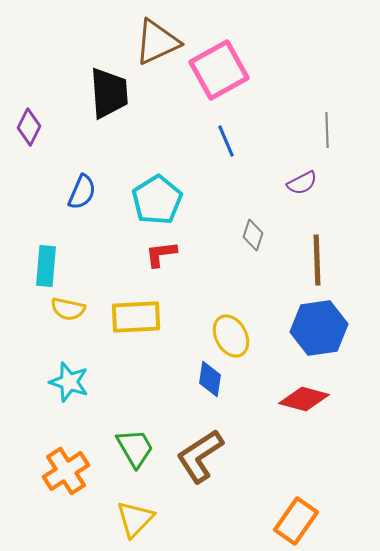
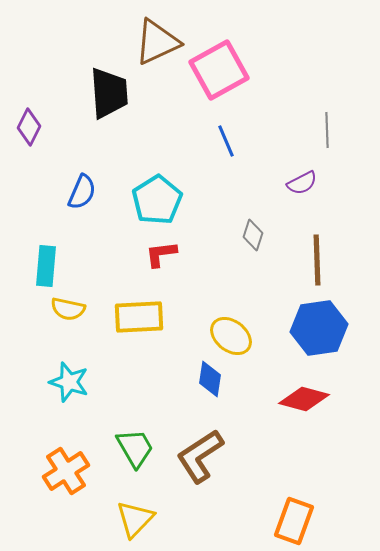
yellow rectangle: moved 3 px right
yellow ellipse: rotated 24 degrees counterclockwise
orange rectangle: moved 2 px left; rotated 15 degrees counterclockwise
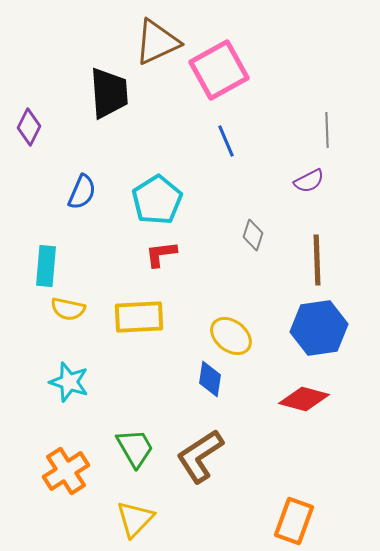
purple semicircle: moved 7 px right, 2 px up
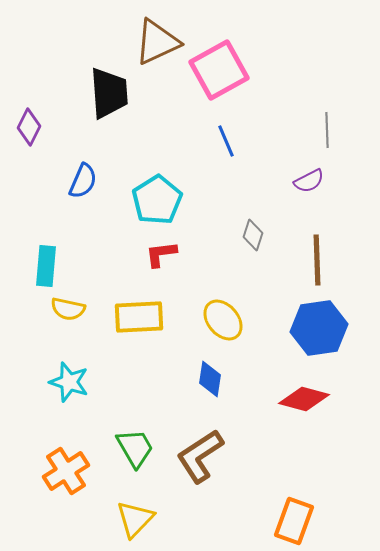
blue semicircle: moved 1 px right, 11 px up
yellow ellipse: moved 8 px left, 16 px up; rotated 12 degrees clockwise
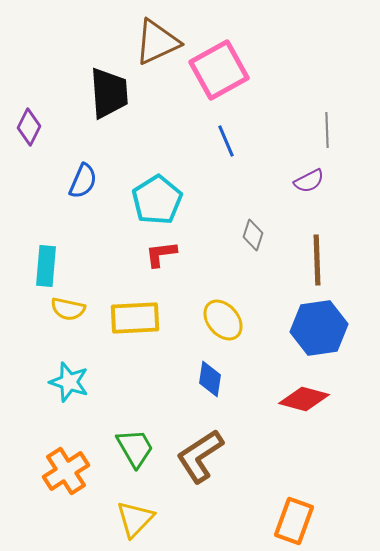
yellow rectangle: moved 4 px left, 1 px down
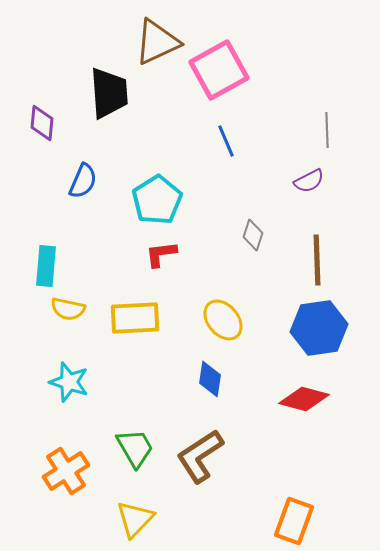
purple diamond: moved 13 px right, 4 px up; rotated 21 degrees counterclockwise
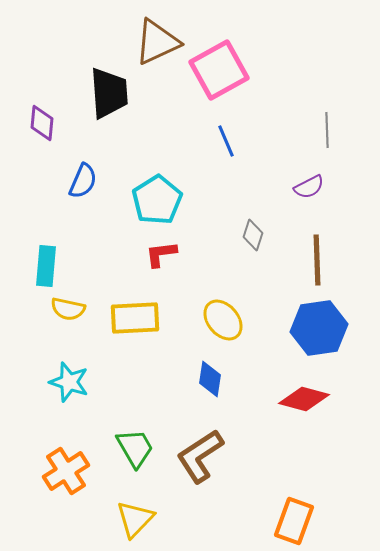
purple semicircle: moved 6 px down
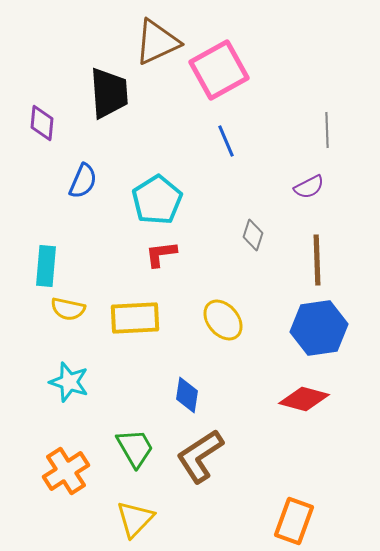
blue diamond: moved 23 px left, 16 px down
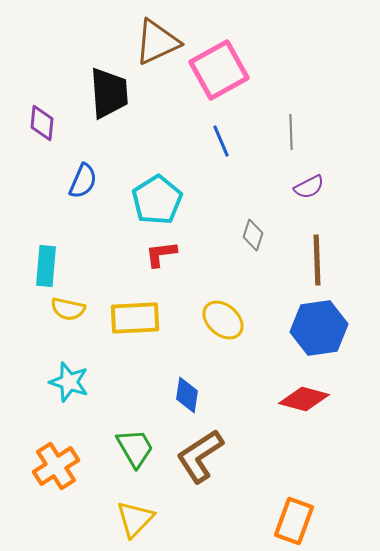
gray line: moved 36 px left, 2 px down
blue line: moved 5 px left
yellow ellipse: rotated 9 degrees counterclockwise
orange cross: moved 10 px left, 5 px up
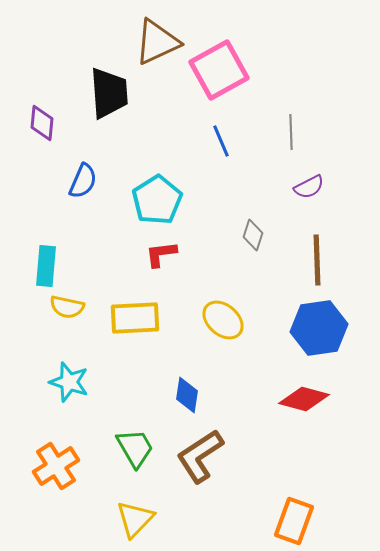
yellow semicircle: moved 1 px left, 2 px up
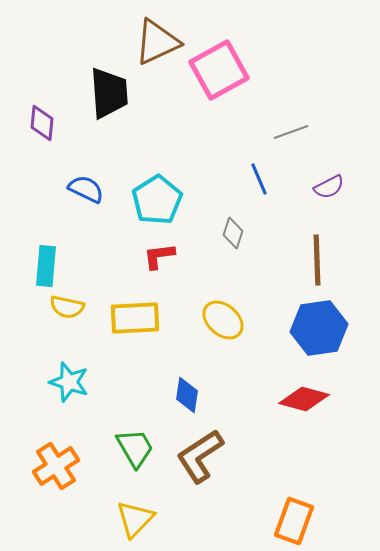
gray line: rotated 72 degrees clockwise
blue line: moved 38 px right, 38 px down
blue semicircle: moved 3 px right, 8 px down; rotated 87 degrees counterclockwise
purple semicircle: moved 20 px right
gray diamond: moved 20 px left, 2 px up
red L-shape: moved 2 px left, 2 px down
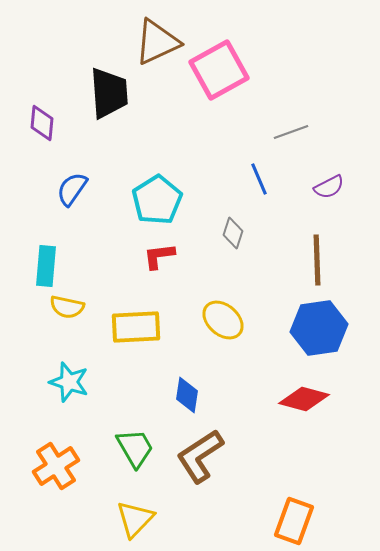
blue semicircle: moved 14 px left; rotated 81 degrees counterclockwise
yellow rectangle: moved 1 px right, 9 px down
